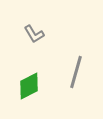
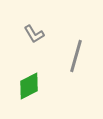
gray line: moved 16 px up
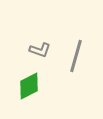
gray L-shape: moved 6 px right, 16 px down; rotated 40 degrees counterclockwise
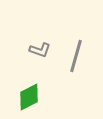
green diamond: moved 11 px down
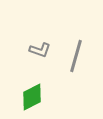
green diamond: moved 3 px right
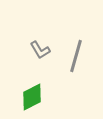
gray L-shape: rotated 40 degrees clockwise
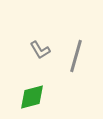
green diamond: rotated 12 degrees clockwise
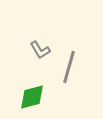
gray line: moved 7 px left, 11 px down
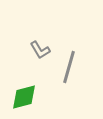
green diamond: moved 8 px left
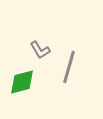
green diamond: moved 2 px left, 15 px up
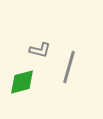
gray L-shape: rotated 45 degrees counterclockwise
